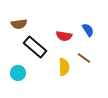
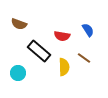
brown semicircle: rotated 28 degrees clockwise
red semicircle: moved 2 px left
black rectangle: moved 4 px right, 4 px down
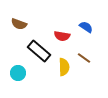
blue semicircle: moved 2 px left, 3 px up; rotated 24 degrees counterclockwise
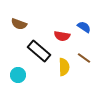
blue semicircle: moved 2 px left
cyan circle: moved 2 px down
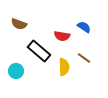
cyan circle: moved 2 px left, 4 px up
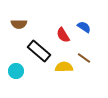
brown semicircle: rotated 21 degrees counterclockwise
red semicircle: moved 1 px right, 1 px up; rotated 49 degrees clockwise
yellow semicircle: rotated 90 degrees counterclockwise
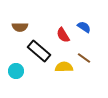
brown semicircle: moved 1 px right, 3 px down
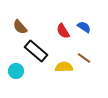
brown semicircle: rotated 49 degrees clockwise
red semicircle: moved 4 px up
black rectangle: moved 3 px left
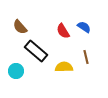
brown line: moved 2 px right, 1 px up; rotated 40 degrees clockwise
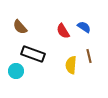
black rectangle: moved 3 px left, 3 px down; rotated 20 degrees counterclockwise
brown line: moved 3 px right, 1 px up
yellow semicircle: moved 7 px right, 2 px up; rotated 84 degrees counterclockwise
